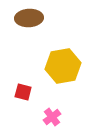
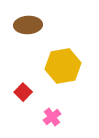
brown ellipse: moved 1 px left, 7 px down
red square: rotated 30 degrees clockwise
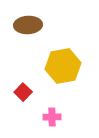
pink cross: rotated 36 degrees clockwise
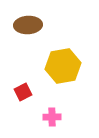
red square: rotated 18 degrees clockwise
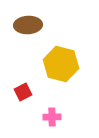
yellow hexagon: moved 2 px left, 2 px up; rotated 24 degrees clockwise
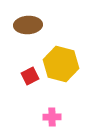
red square: moved 7 px right, 16 px up
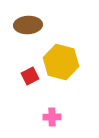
yellow hexagon: moved 2 px up
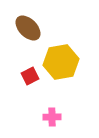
brown ellipse: moved 3 px down; rotated 48 degrees clockwise
yellow hexagon: rotated 24 degrees counterclockwise
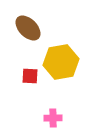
red square: rotated 30 degrees clockwise
pink cross: moved 1 px right, 1 px down
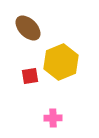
yellow hexagon: rotated 12 degrees counterclockwise
red square: rotated 12 degrees counterclockwise
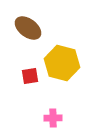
brown ellipse: rotated 8 degrees counterclockwise
yellow hexagon: moved 1 px right, 1 px down; rotated 24 degrees counterclockwise
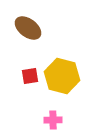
yellow hexagon: moved 13 px down
pink cross: moved 2 px down
